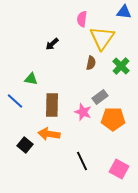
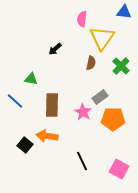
black arrow: moved 3 px right, 5 px down
pink star: rotated 12 degrees clockwise
orange arrow: moved 2 px left, 2 px down
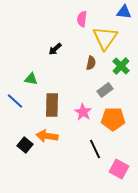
yellow triangle: moved 3 px right
gray rectangle: moved 5 px right, 7 px up
black line: moved 13 px right, 12 px up
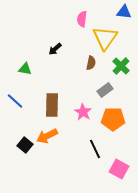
green triangle: moved 6 px left, 10 px up
orange arrow: rotated 35 degrees counterclockwise
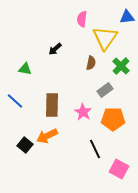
blue triangle: moved 3 px right, 5 px down; rotated 14 degrees counterclockwise
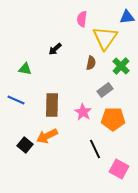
blue line: moved 1 px right, 1 px up; rotated 18 degrees counterclockwise
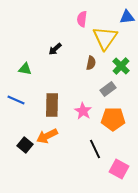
gray rectangle: moved 3 px right, 1 px up
pink star: moved 1 px up
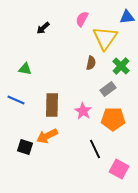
pink semicircle: rotated 21 degrees clockwise
black arrow: moved 12 px left, 21 px up
black square: moved 2 px down; rotated 21 degrees counterclockwise
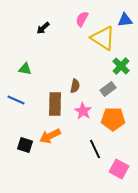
blue triangle: moved 2 px left, 3 px down
yellow triangle: moved 2 px left; rotated 32 degrees counterclockwise
brown semicircle: moved 16 px left, 23 px down
brown rectangle: moved 3 px right, 1 px up
orange arrow: moved 3 px right
black square: moved 2 px up
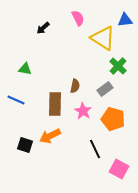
pink semicircle: moved 4 px left, 1 px up; rotated 126 degrees clockwise
green cross: moved 3 px left
gray rectangle: moved 3 px left
orange pentagon: rotated 15 degrees clockwise
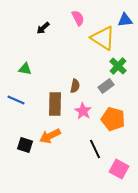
gray rectangle: moved 1 px right, 3 px up
